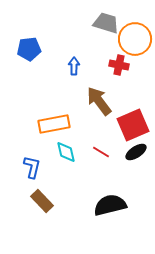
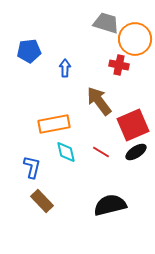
blue pentagon: moved 2 px down
blue arrow: moved 9 px left, 2 px down
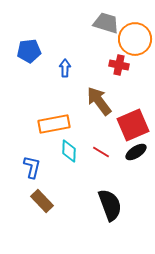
cyan diamond: moved 3 px right, 1 px up; rotated 15 degrees clockwise
black semicircle: rotated 84 degrees clockwise
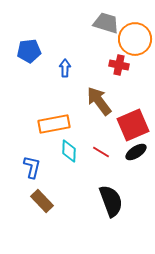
black semicircle: moved 1 px right, 4 px up
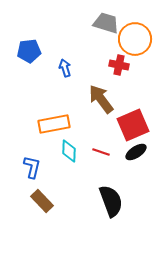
blue arrow: rotated 18 degrees counterclockwise
brown arrow: moved 2 px right, 2 px up
red line: rotated 12 degrees counterclockwise
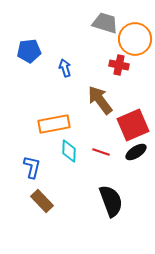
gray trapezoid: moved 1 px left
brown arrow: moved 1 px left, 1 px down
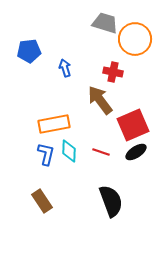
red cross: moved 6 px left, 7 px down
blue L-shape: moved 14 px right, 13 px up
brown rectangle: rotated 10 degrees clockwise
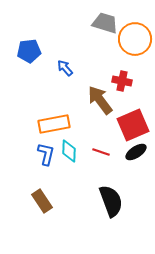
blue arrow: rotated 24 degrees counterclockwise
red cross: moved 9 px right, 9 px down
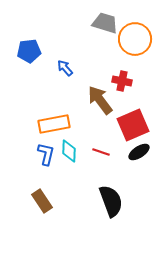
black ellipse: moved 3 px right
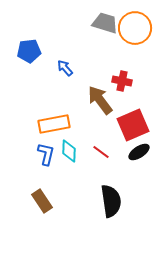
orange circle: moved 11 px up
red line: rotated 18 degrees clockwise
black semicircle: rotated 12 degrees clockwise
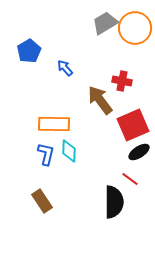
gray trapezoid: rotated 48 degrees counterclockwise
blue pentagon: rotated 25 degrees counterclockwise
orange rectangle: rotated 12 degrees clockwise
red line: moved 29 px right, 27 px down
black semicircle: moved 3 px right, 1 px down; rotated 8 degrees clockwise
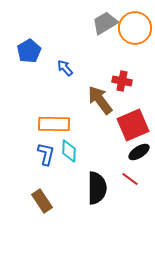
black semicircle: moved 17 px left, 14 px up
